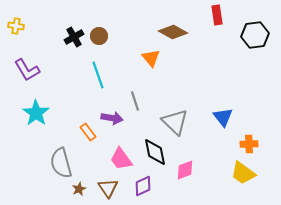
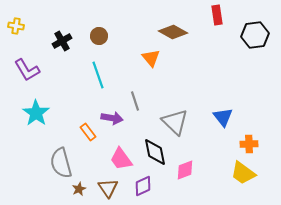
black cross: moved 12 px left, 4 px down
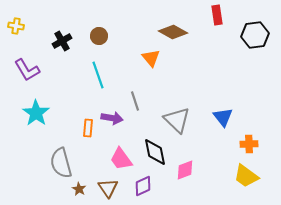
gray triangle: moved 2 px right, 2 px up
orange rectangle: moved 4 px up; rotated 42 degrees clockwise
yellow trapezoid: moved 3 px right, 3 px down
brown star: rotated 16 degrees counterclockwise
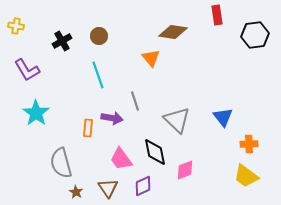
brown diamond: rotated 20 degrees counterclockwise
brown star: moved 3 px left, 3 px down
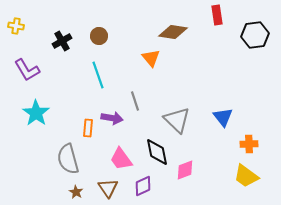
black diamond: moved 2 px right
gray semicircle: moved 7 px right, 4 px up
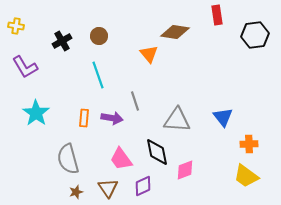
brown diamond: moved 2 px right
orange triangle: moved 2 px left, 4 px up
purple L-shape: moved 2 px left, 3 px up
gray triangle: rotated 40 degrees counterclockwise
orange rectangle: moved 4 px left, 10 px up
brown star: rotated 24 degrees clockwise
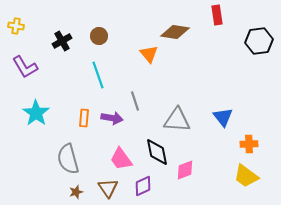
black hexagon: moved 4 px right, 6 px down
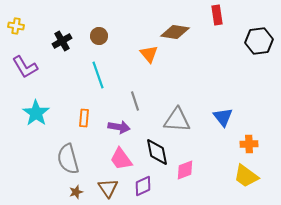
purple arrow: moved 7 px right, 9 px down
